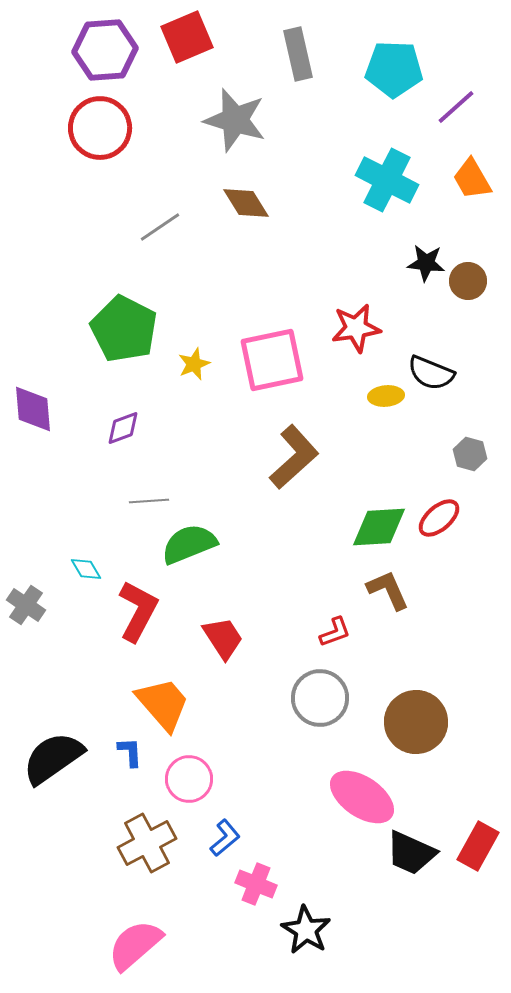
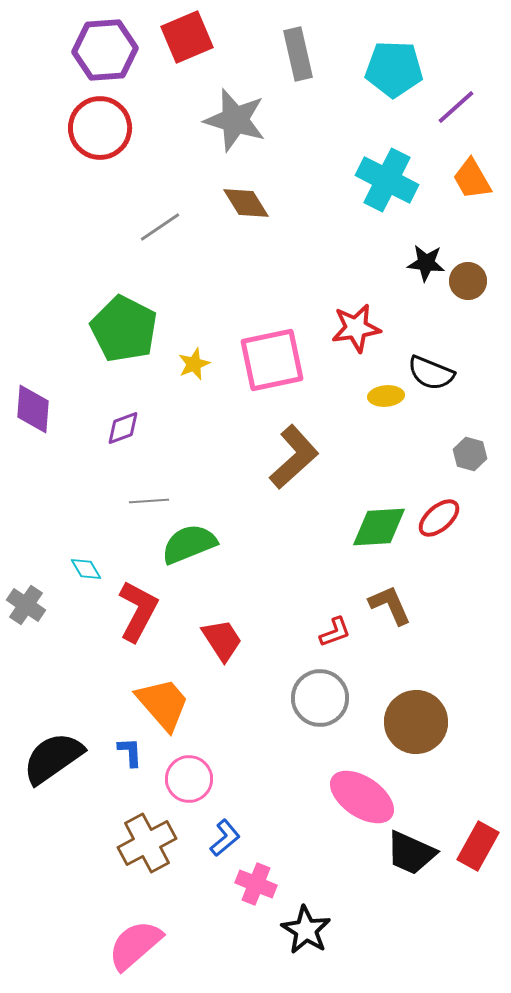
purple diamond at (33, 409): rotated 9 degrees clockwise
brown L-shape at (388, 590): moved 2 px right, 15 px down
red trapezoid at (223, 638): moved 1 px left, 2 px down
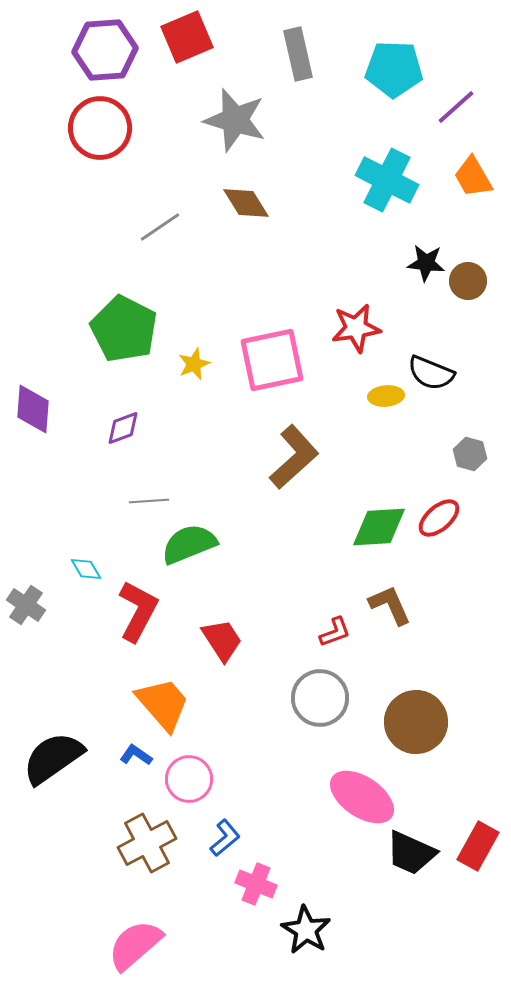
orange trapezoid at (472, 179): moved 1 px right, 2 px up
blue L-shape at (130, 752): moved 6 px right, 3 px down; rotated 52 degrees counterclockwise
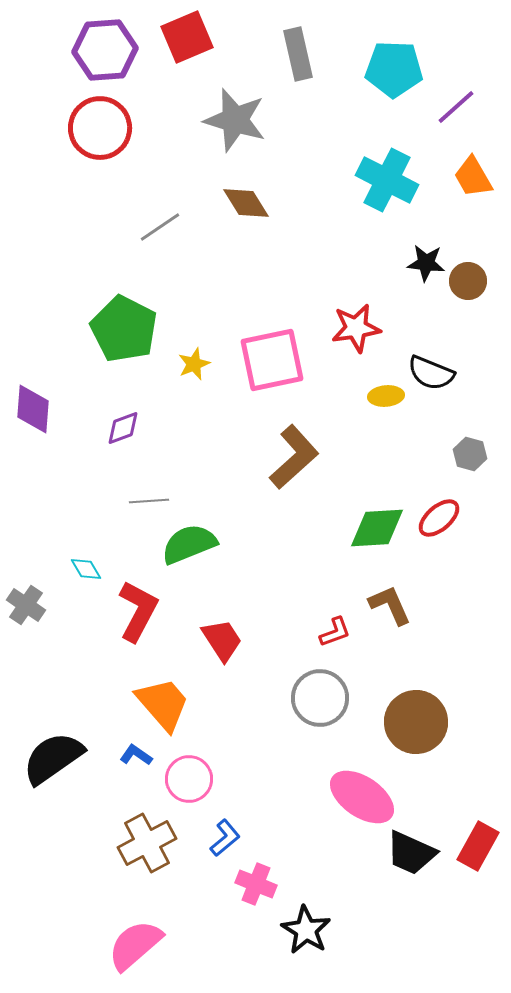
green diamond at (379, 527): moved 2 px left, 1 px down
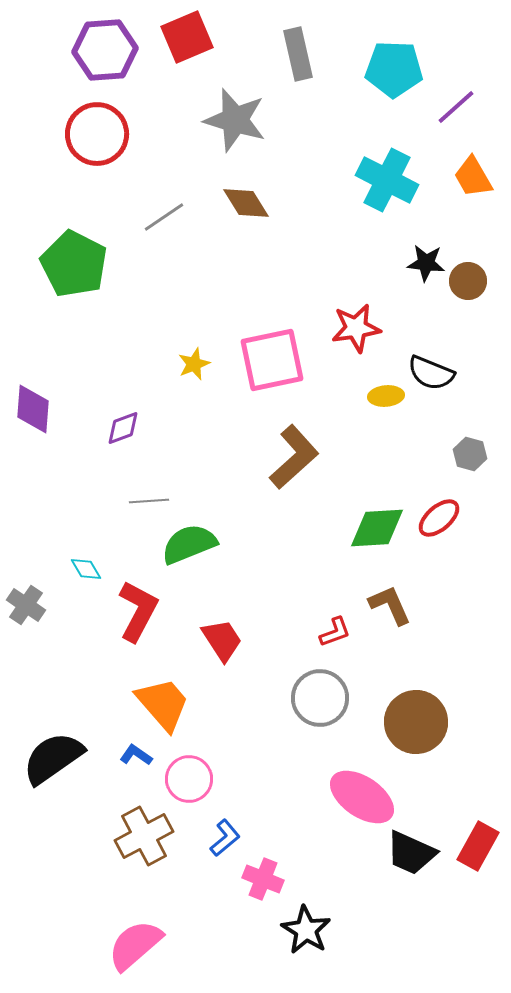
red circle at (100, 128): moved 3 px left, 6 px down
gray line at (160, 227): moved 4 px right, 10 px up
green pentagon at (124, 329): moved 50 px left, 65 px up
brown cross at (147, 843): moved 3 px left, 7 px up
pink cross at (256, 884): moved 7 px right, 5 px up
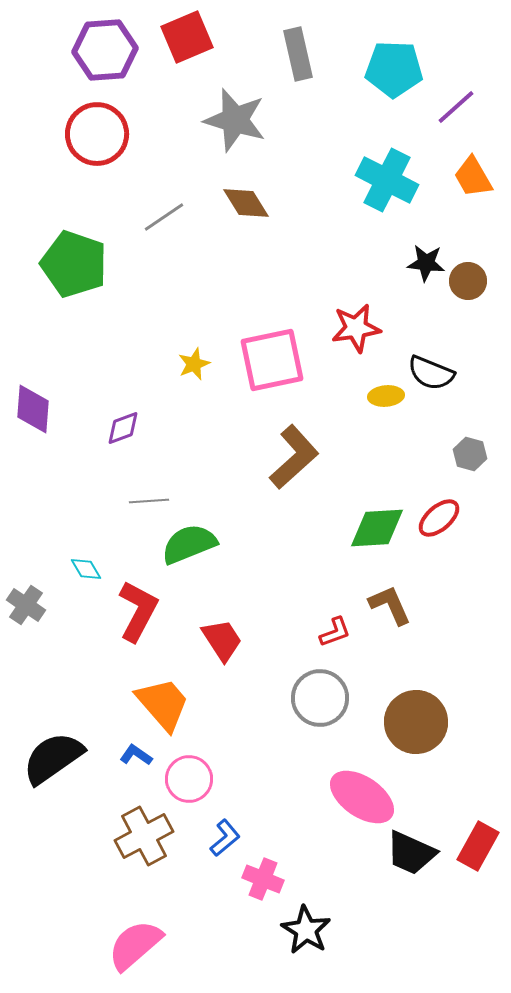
green pentagon at (74, 264): rotated 8 degrees counterclockwise
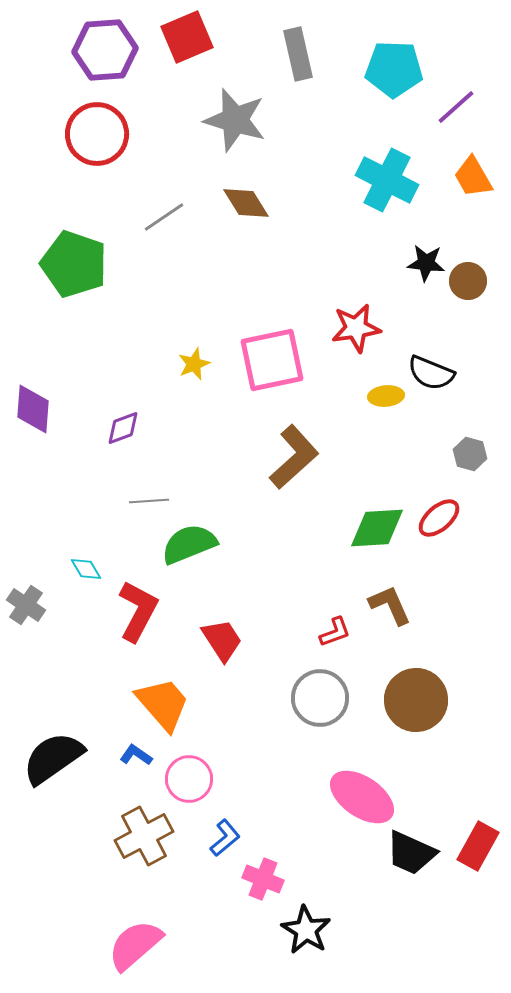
brown circle at (416, 722): moved 22 px up
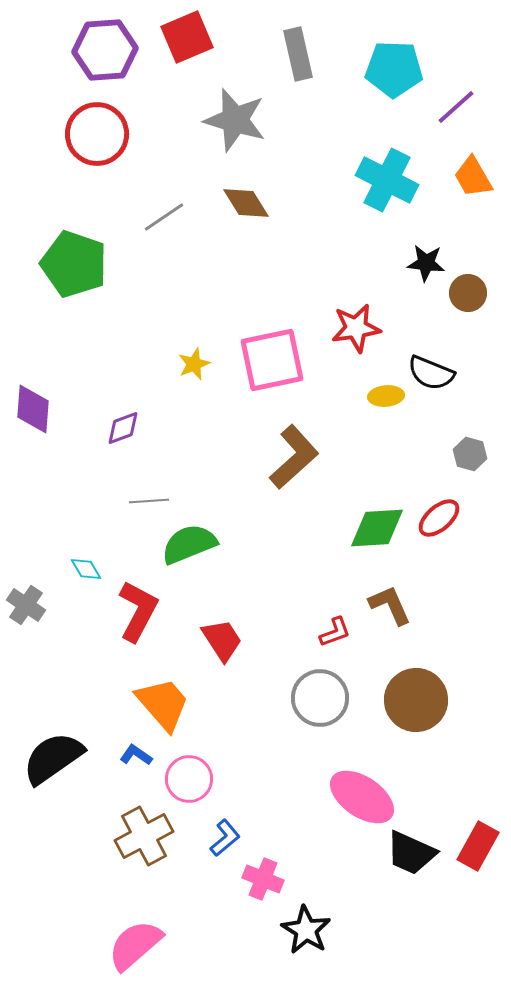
brown circle at (468, 281): moved 12 px down
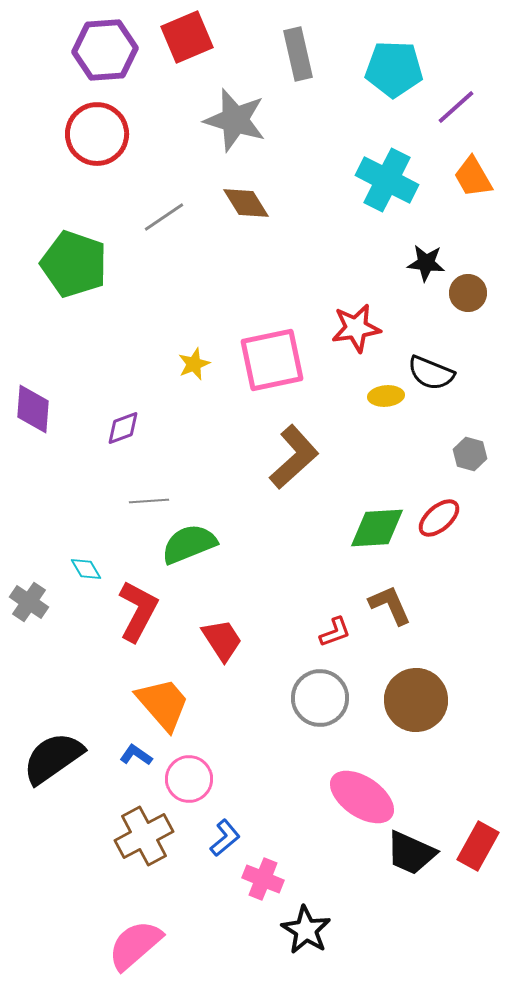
gray cross at (26, 605): moved 3 px right, 3 px up
